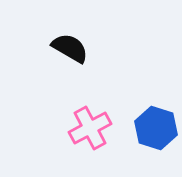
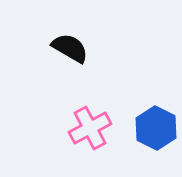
blue hexagon: rotated 9 degrees clockwise
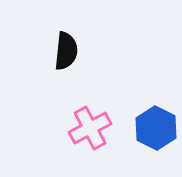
black semicircle: moved 4 px left, 3 px down; rotated 66 degrees clockwise
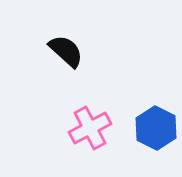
black semicircle: rotated 54 degrees counterclockwise
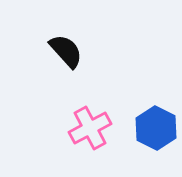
black semicircle: rotated 6 degrees clockwise
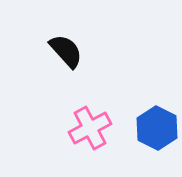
blue hexagon: moved 1 px right
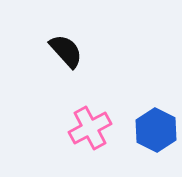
blue hexagon: moved 1 px left, 2 px down
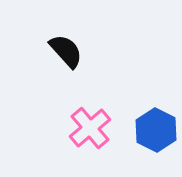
pink cross: rotated 12 degrees counterclockwise
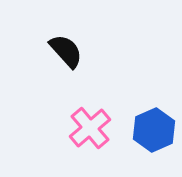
blue hexagon: moved 2 px left; rotated 9 degrees clockwise
